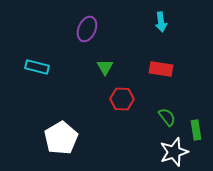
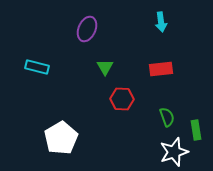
red rectangle: rotated 15 degrees counterclockwise
green semicircle: rotated 18 degrees clockwise
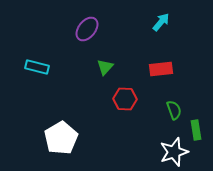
cyan arrow: rotated 132 degrees counterclockwise
purple ellipse: rotated 15 degrees clockwise
green triangle: rotated 12 degrees clockwise
red hexagon: moved 3 px right
green semicircle: moved 7 px right, 7 px up
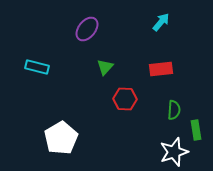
green semicircle: rotated 24 degrees clockwise
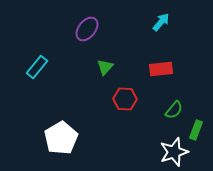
cyan rectangle: rotated 65 degrees counterclockwise
green semicircle: rotated 36 degrees clockwise
green rectangle: rotated 30 degrees clockwise
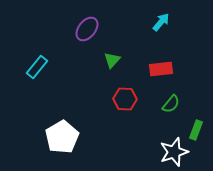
green triangle: moved 7 px right, 7 px up
green semicircle: moved 3 px left, 6 px up
white pentagon: moved 1 px right, 1 px up
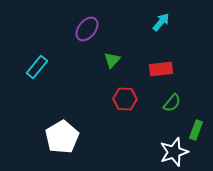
green semicircle: moved 1 px right, 1 px up
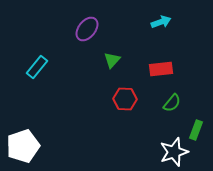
cyan arrow: rotated 30 degrees clockwise
white pentagon: moved 39 px left, 9 px down; rotated 12 degrees clockwise
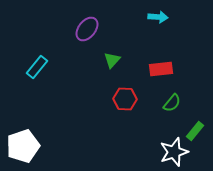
cyan arrow: moved 3 px left, 5 px up; rotated 24 degrees clockwise
green rectangle: moved 1 px left, 1 px down; rotated 18 degrees clockwise
